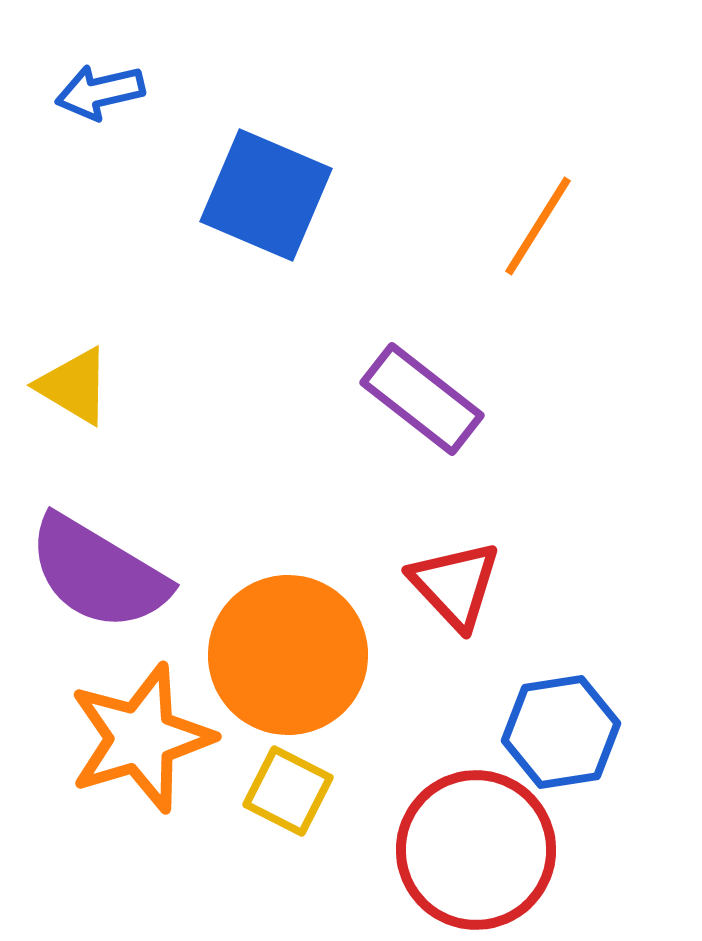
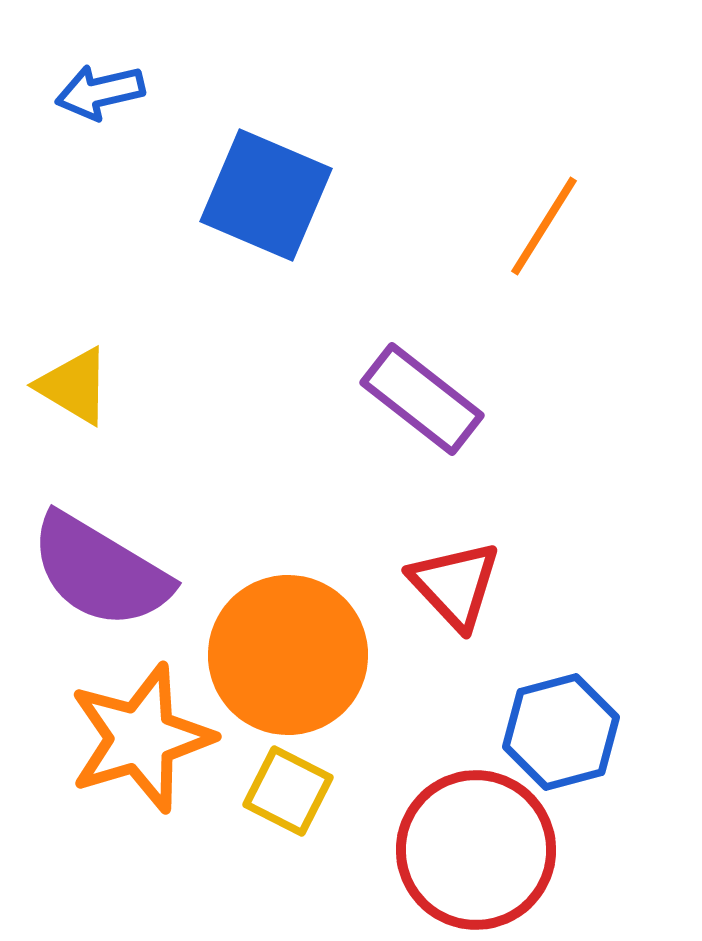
orange line: moved 6 px right
purple semicircle: moved 2 px right, 2 px up
blue hexagon: rotated 6 degrees counterclockwise
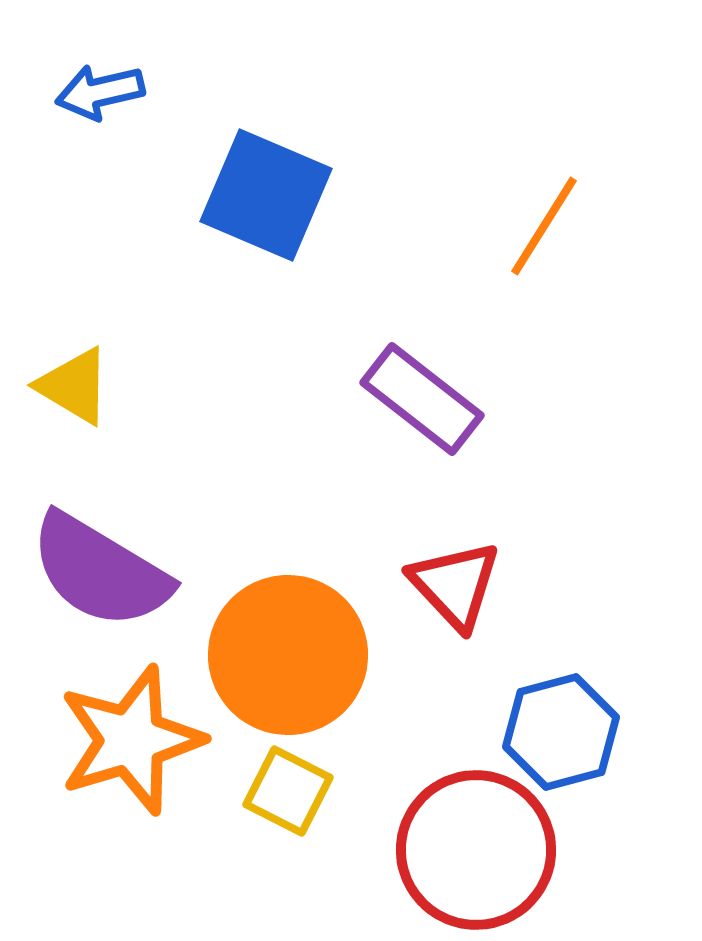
orange star: moved 10 px left, 2 px down
